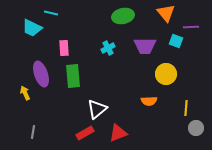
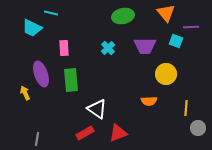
cyan cross: rotated 16 degrees counterclockwise
green rectangle: moved 2 px left, 4 px down
white triangle: rotated 45 degrees counterclockwise
gray circle: moved 2 px right
gray line: moved 4 px right, 7 px down
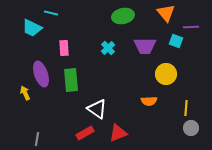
gray circle: moved 7 px left
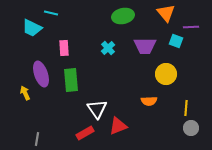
white triangle: rotated 20 degrees clockwise
red triangle: moved 7 px up
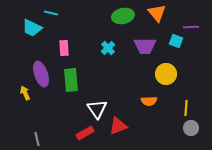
orange triangle: moved 9 px left
gray line: rotated 24 degrees counterclockwise
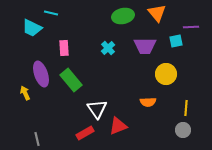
cyan square: rotated 32 degrees counterclockwise
green rectangle: rotated 35 degrees counterclockwise
orange semicircle: moved 1 px left, 1 px down
gray circle: moved 8 px left, 2 px down
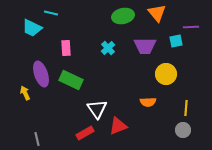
pink rectangle: moved 2 px right
green rectangle: rotated 25 degrees counterclockwise
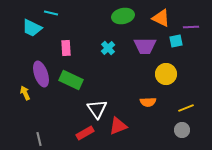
orange triangle: moved 4 px right, 5 px down; rotated 24 degrees counterclockwise
yellow line: rotated 63 degrees clockwise
gray circle: moved 1 px left
gray line: moved 2 px right
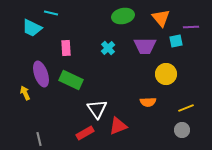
orange triangle: rotated 24 degrees clockwise
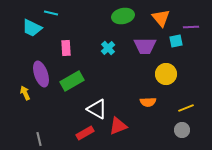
green rectangle: moved 1 px right, 1 px down; rotated 55 degrees counterclockwise
white triangle: rotated 25 degrees counterclockwise
